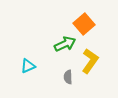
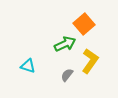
cyan triangle: rotated 42 degrees clockwise
gray semicircle: moved 1 px left, 2 px up; rotated 40 degrees clockwise
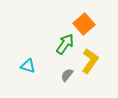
green arrow: rotated 30 degrees counterclockwise
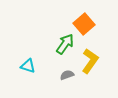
gray semicircle: rotated 32 degrees clockwise
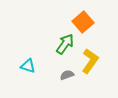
orange square: moved 1 px left, 2 px up
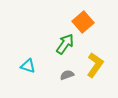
yellow L-shape: moved 5 px right, 4 px down
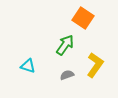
orange square: moved 4 px up; rotated 15 degrees counterclockwise
green arrow: moved 1 px down
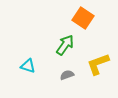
yellow L-shape: moved 3 px right, 1 px up; rotated 145 degrees counterclockwise
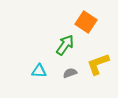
orange square: moved 3 px right, 4 px down
cyan triangle: moved 11 px right, 5 px down; rotated 14 degrees counterclockwise
gray semicircle: moved 3 px right, 2 px up
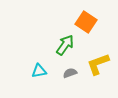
cyan triangle: rotated 14 degrees counterclockwise
